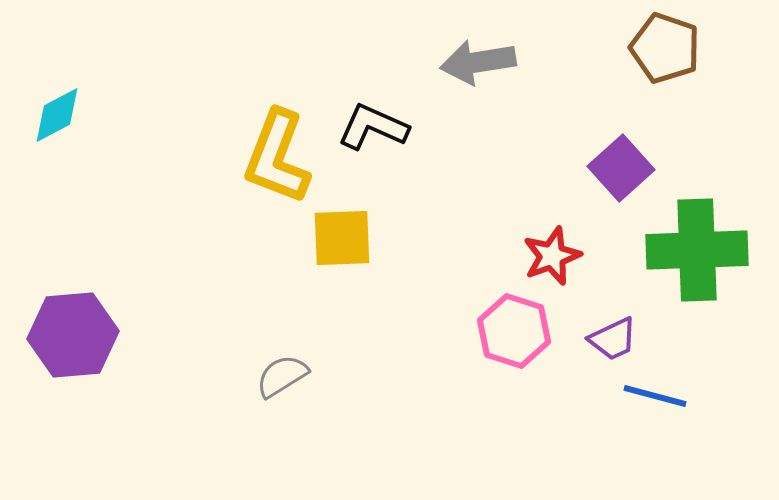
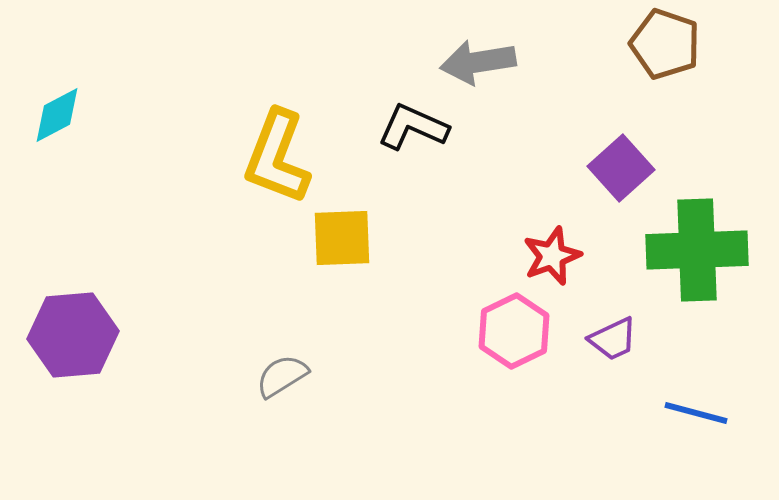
brown pentagon: moved 4 px up
black L-shape: moved 40 px right
pink hexagon: rotated 16 degrees clockwise
blue line: moved 41 px right, 17 px down
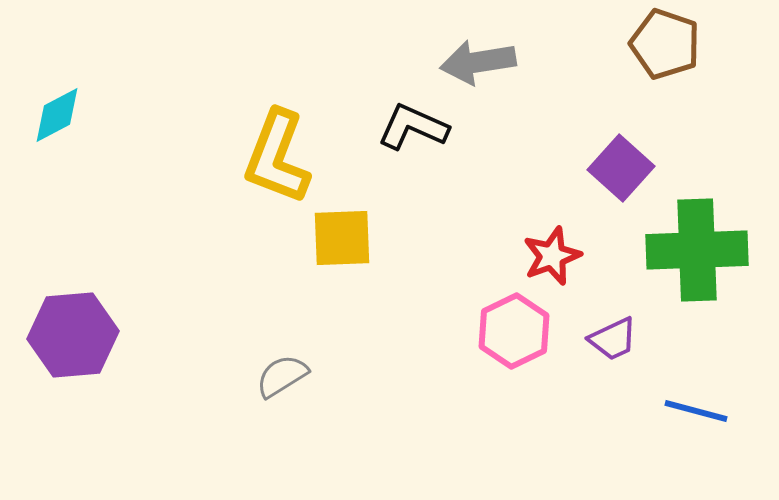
purple square: rotated 6 degrees counterclockwise
blue line: moved 2 px up
